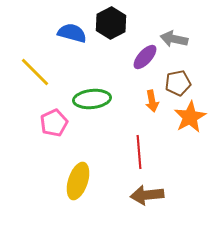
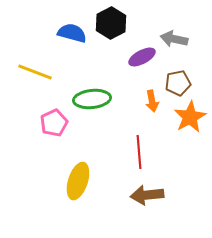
purple ellipse: moved 3 px left; rotated 20 degrees clockwise
yellow line: rotated 24 degrees counterclockwise
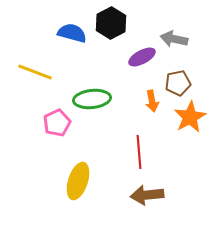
pink pentagon: moved 3 px right
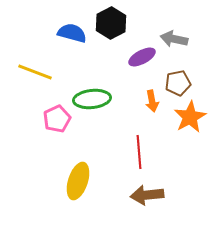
pink pentagon: moved 4 px up
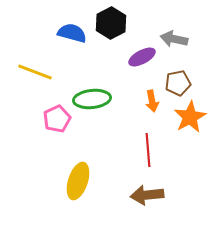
red line: moved 9 px right, 2 px up
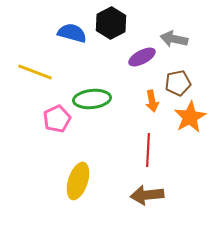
red line: rotated 8 degrees clockwise
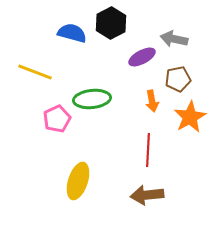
brown pentagon: moved 4 px up
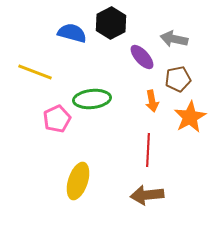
purple ellipse: rotated 76 degrees clockwise
